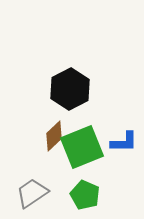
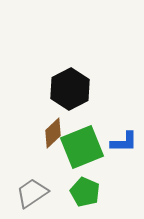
brown diamond: moved 1 px left, 3 px up
green pentagon: moved 3 px up
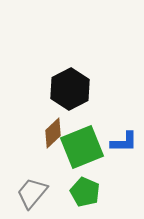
gray trapezoid: rotated 16 degrees counterclockwise
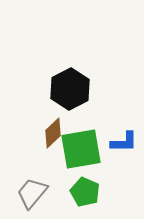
green square: moved 1 px left, 2 px down; rotated 12 degrees clockwise
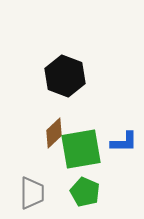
black hexagon: moved 5 px left, 13 px up; rotated 12 degrees counterclockwise
brown diamond: moved 1 px right
gray trapezoid: rotated 140 degrees clockwise
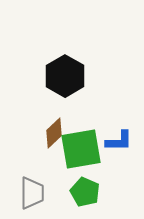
black hexagon: rotated 9 degrees clockwise
blue L-shape: moved 5 px left, 1 px up
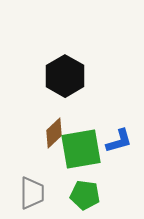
blue L-shape: rotated 16 degrees counterclockwise
green pentagon: moved 3 px down; rotated 16 degrees counterclockwise
